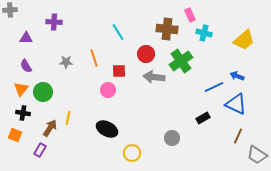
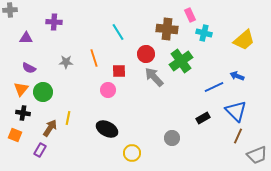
purple semicircle: moved 3 px right, 2 px down; rotated 32 degrees counterclockwise
gray arrow: rotated 40 degrees clockwise
blue triangle: moved 7 px down; rotated 20 degrees clockwise
gray trapezoid: rotated 55 degrees counterclockwise
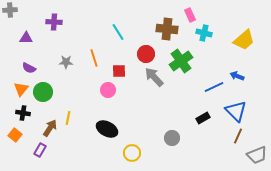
orange square: rotated 16 degrees clockwise
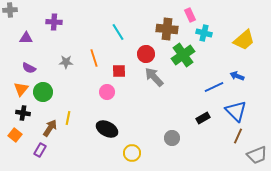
green cross: moved 2 px right, 6 px up
pink circle: moved 1 px left, 2 px down
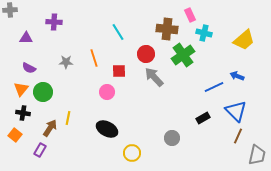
gray trapezoid: rotated 55 degrees counterclockwise
